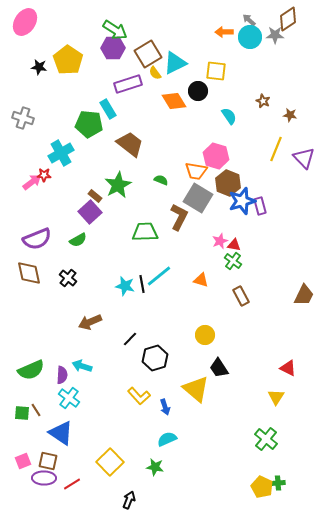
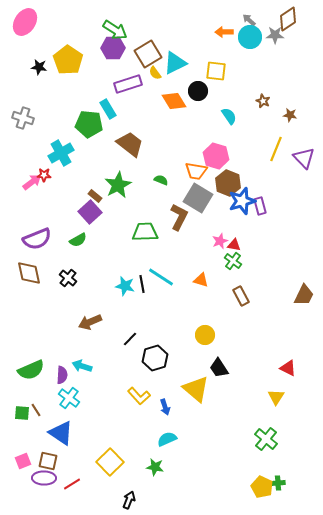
cyan line at (159, 276): moved 2 px right, 1 px down; rotated 72 degrees clockwise
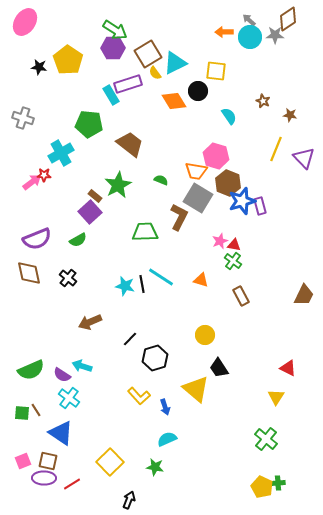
cyan rectangle at (108, 109): moved 3 px right, 14 px up
purple semicircle at (62, 375): rotated 120 degrees clockwise
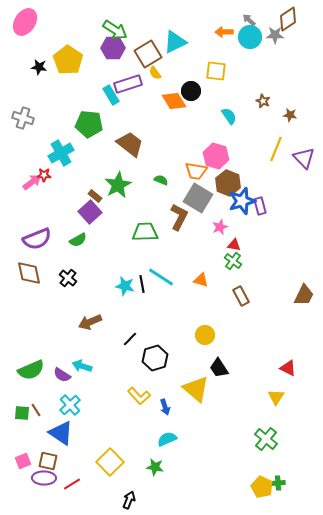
cyan triangle at (175, 63): moved 21 px up
black circle at (198, 91): moved 7 px left
pink star at (220, 241): moved 14 px up
cyan cross at (69, 398): moved 1 px right, 7 px down; rotated 10 degrees clockwise
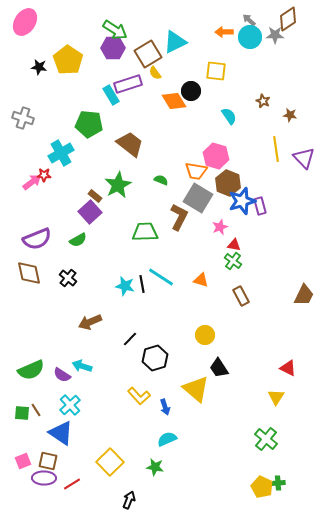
yellow line at (276, 149): rotated 30 degrees counterclockwise
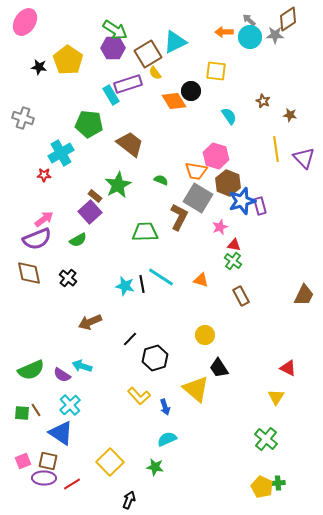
pink arrow at (32, 182): moved 12 px right, 37 px down
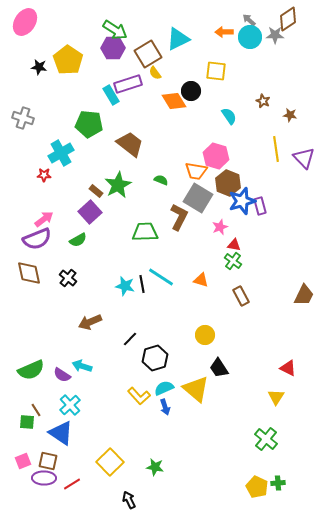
cyan triangle at (175, 42): moved 3 px right, 3 px up
brown rectangle at (95, 196): moved 1 px right, 5 px up
green square at (22, 413): moved 5 px right, 9 px down
cyan semicircle at (167, 439): moved 3 px left, 51 px up
yellow pentagon at (262, 487): moved 5 px left
black arrow at (129, 500): rotated 48 degrees counterclockwise
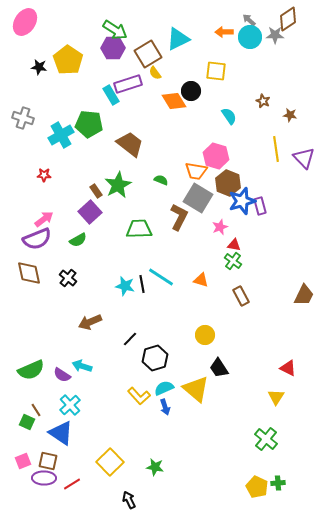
cyan cross at (61, 153): moved 18 px up
brown rectangle at (96, 191): rotated 16 degrees clockwise
green trapezoid at (145, 232): moved 6 px left, 3 px up
green square at (27, 422): rotated 21 degrees clockwise
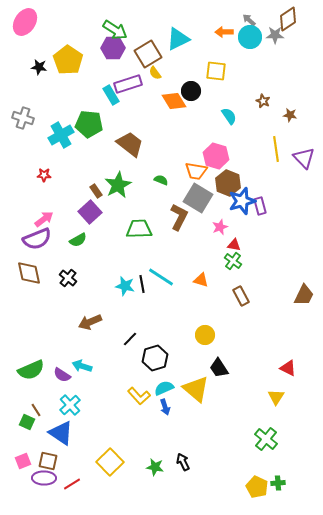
black arrow at (129, 500): moved 54 px right, 38 px up
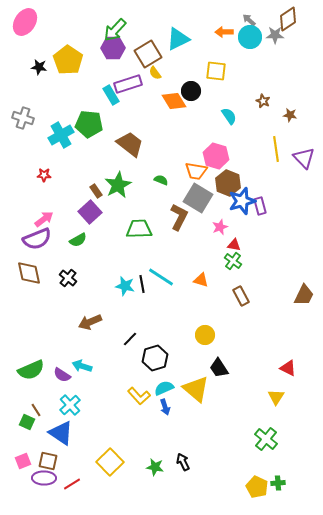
green arrow at (115, 30): rotated 100 degrees clockwise
